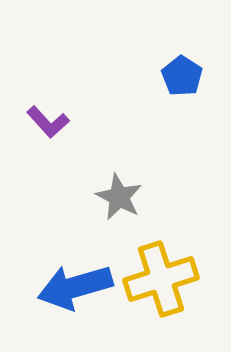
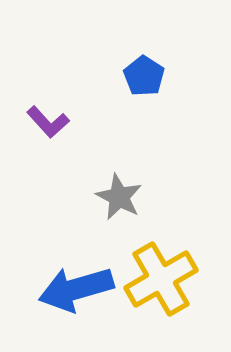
blue pentagon: moved 38 px left
yellow cross: rotated 12 degrees counterclockwise
blue arrow: moved 1 px right, 2 px down
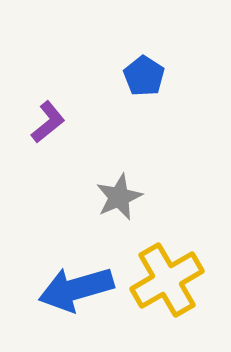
purple L-shape: rotated 87 degrees counterclockwise
gray star: rotated 21 degrees clockwise
yellow cross: moved 6 px right, 1 px down
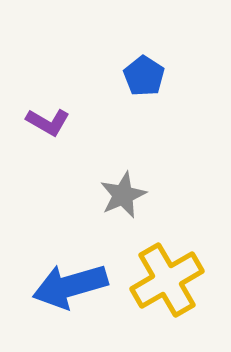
purple L-shape: rotated 69 degrees clockwise
gray star: moved 4 px right, 2 px up
blue arrow: moved 6 px left, 3 px up
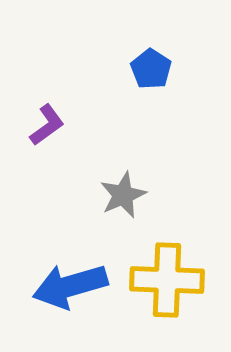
blue pentagon: moved 7 px right, 7 px up
purple L-shape: moved 1 px left, 3 px down; rotated 66 degrees counterclockwise
yellow cross: rotated 32 degrees clockwise
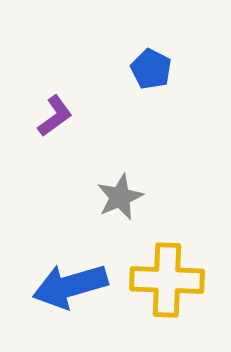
blue pentagon: rotated 6 degrees counterclockwise
purple L-shape: moved 8 px right, 9 px up
gray star: moved 3 px left, 2 px down
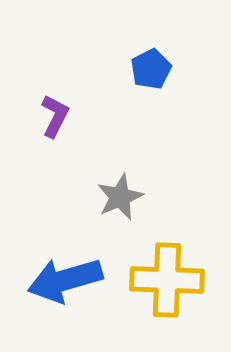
blue pentagon: rotated 18 degrees clockwise
purple L-shape: rotated 27 degrees counterclockwise
blue arrow: moved 5 px left, 6 px up
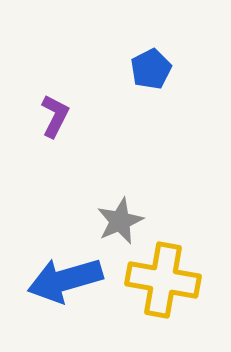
gray star: moved 24 px down
yellow cross: moved 4 px left; rotated 8 degrees clockwise
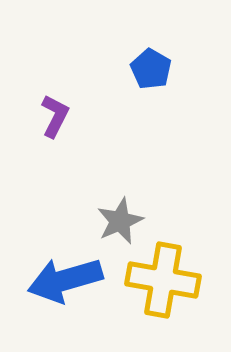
blue pentagon: rotated 15 degrees counterclockwise
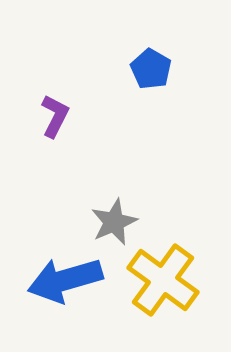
gray star: moved 6 px left, 1 px down
yellow cross: rotated 26 degrees clockwise
